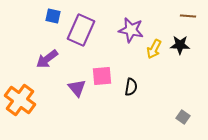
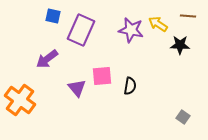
yellow arrow: moved 4 px right, 25 px up; rotated 96 degrees clockwise
black semicircle: moved 1 px left, 1 px up
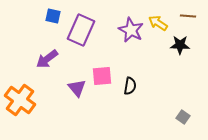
yellow arrow: moved 1 px up
purple star: rotated 15 degrees clockwise
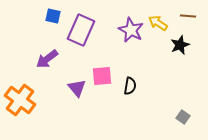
black star: rotated 24 degrees counterclockwise
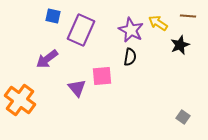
black semicircle: moved 29 px up
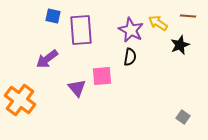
purple rectangle: rotated 28 degrees counterclockwise
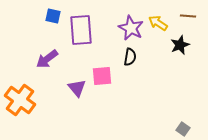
purple star: moved 2 px up
gray square: moved 12 px down
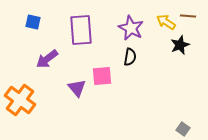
blue square: moved 20 px left, 6 px down
yellow arrow: moved 8 px right, 1 px up
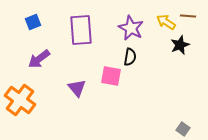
blue square: rotated 35 degrees counterclockwise
purple arrow: moved 8 px left
pink square: moved 9 px right; rotated 15 degrees clockwise
